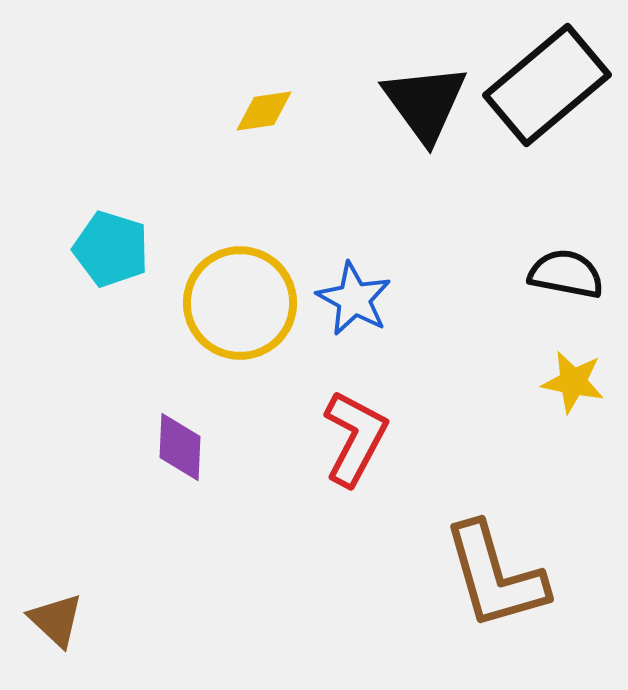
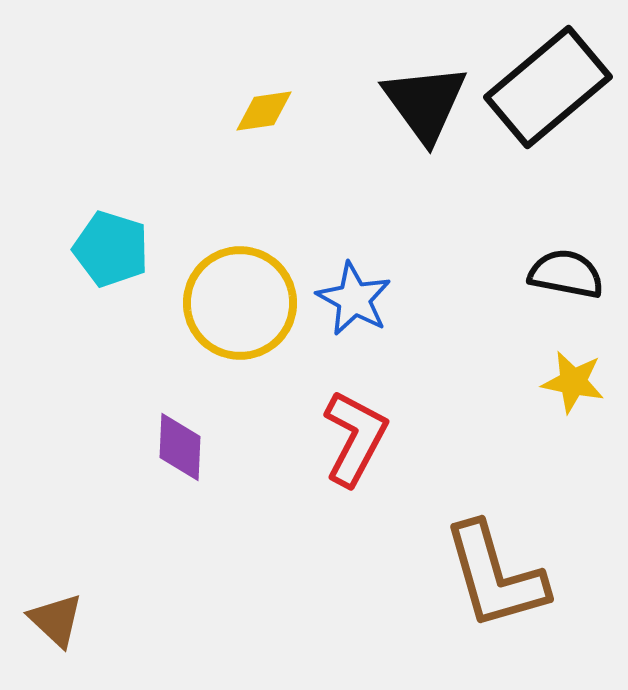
black rectangle: moved 1 px right, 2 px down
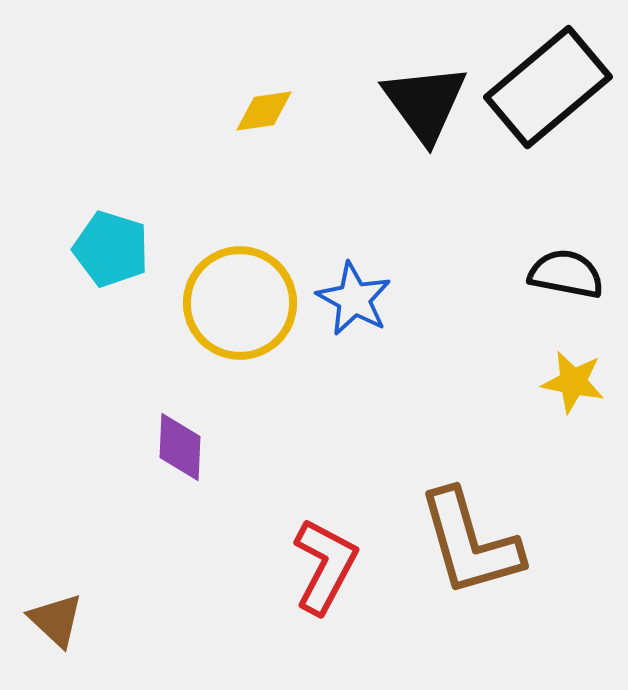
red L-shape: moved 30 px left, 128 px down
brown L-shape: moved 25 px left, 33 px up
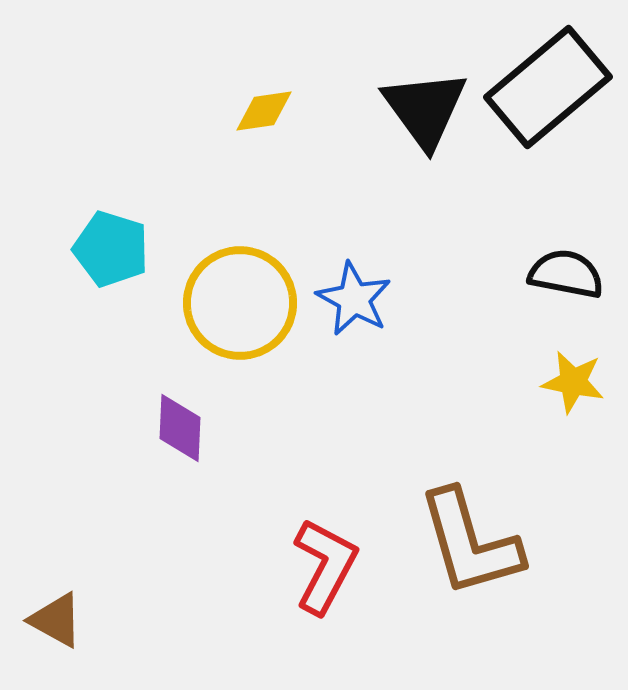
black triangle: moved 6 px down
purple diamond: moved 19 px up
brown triangle: rotated 14 degrees counterclockwise
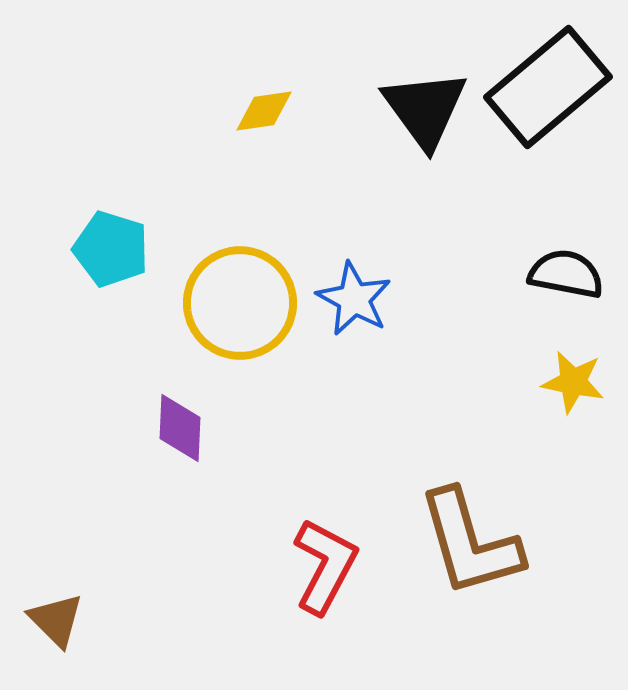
brown triangle: rotated 16 degrees clockwise
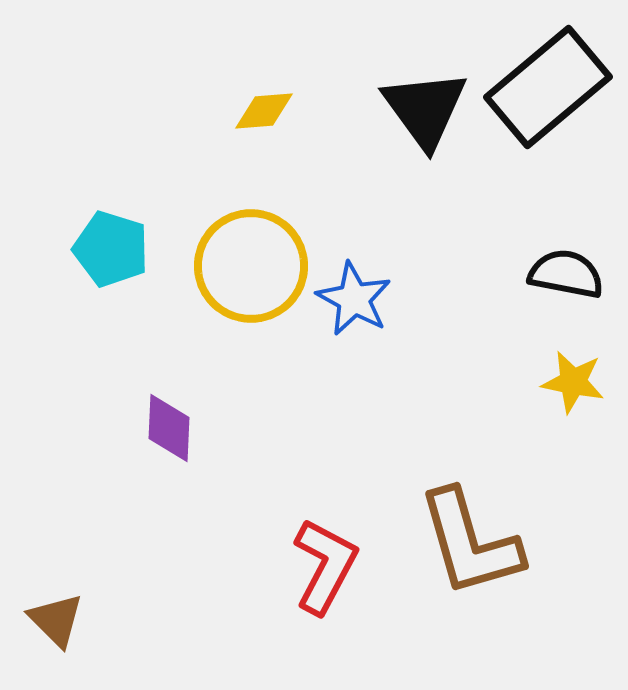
yellow diamond: rotated 4 degrees clockwise
yellow circle: moved 11 px right, 37 px up
purple diamond: moved 11 px left
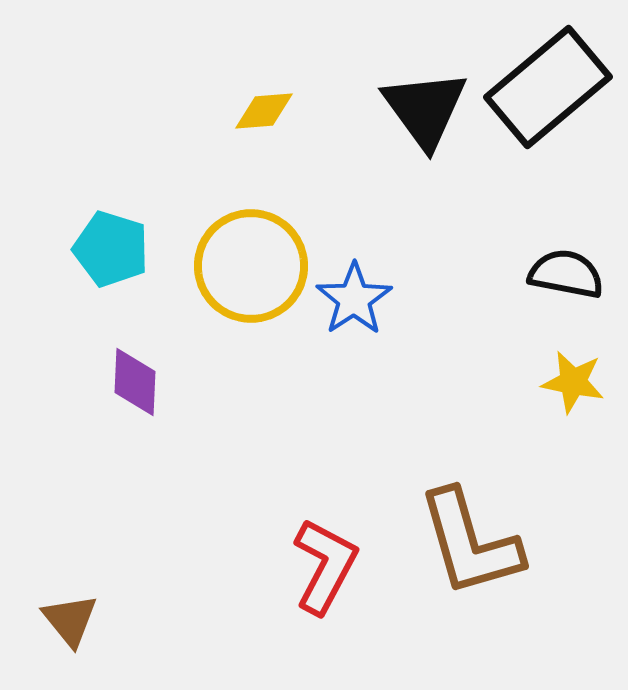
blue star: rotated 10 degrees clockwise
purple diamond: moved 34 px left, 46 px up
brown triangle: moved 14 px right; rotated 6 degrees clockwise
